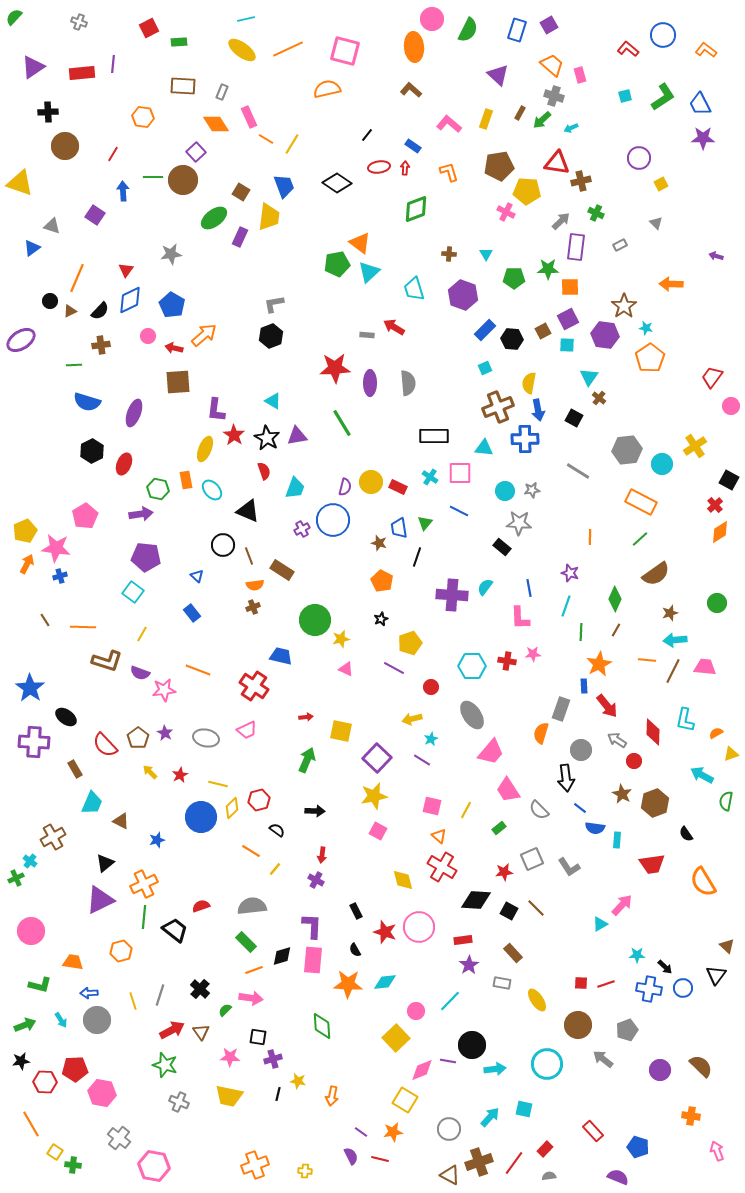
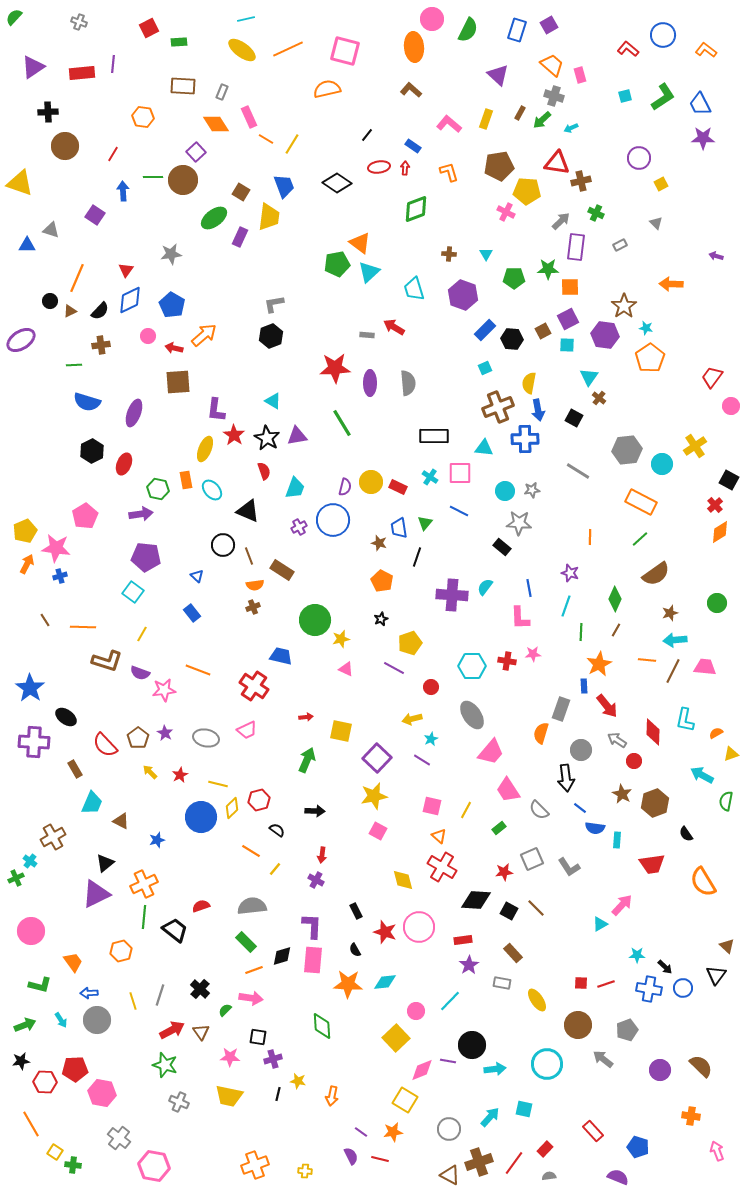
gray triangle at (52, 226): moved 1 px left, 4 px down
blue triangle at (32, 248): moved 5 px left, 3 px up; rotated 36 degrees clockwise
purple cross at (302, 529): moved 3 px left, 2 px up
purple triangle at (100, 900): moved 4 px left, 6 px up
orange trapezoid at (73, 962): rotated 45 degrees clockwise
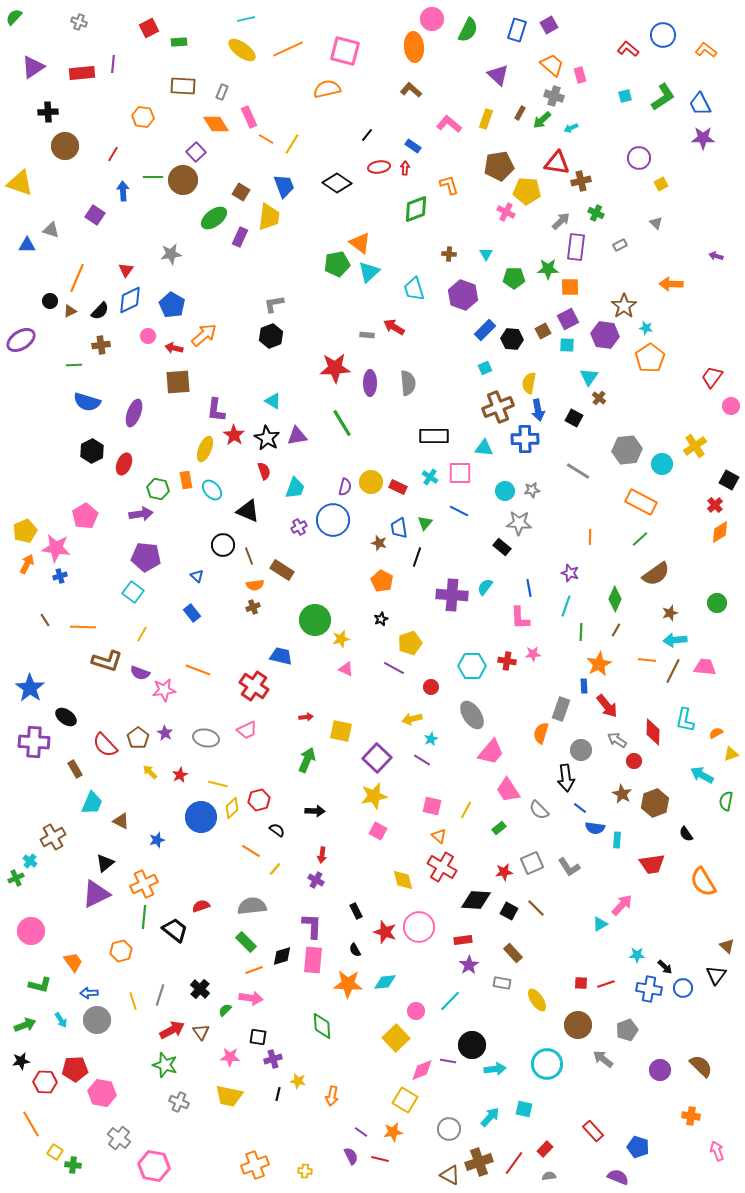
orange L-shape at (449, 172): moved 13 px down
gray square at (532, 859): moved 4 px down
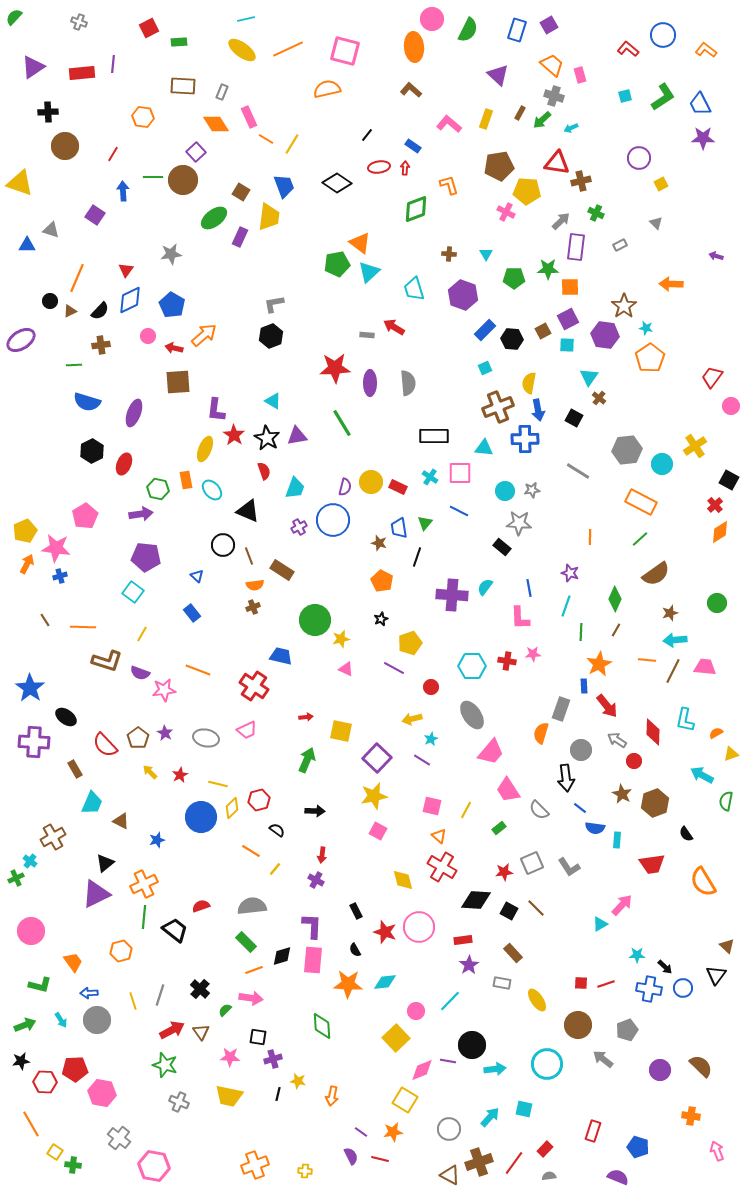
red rectangle at (593, 1131): rotated 60 degrees clockwise
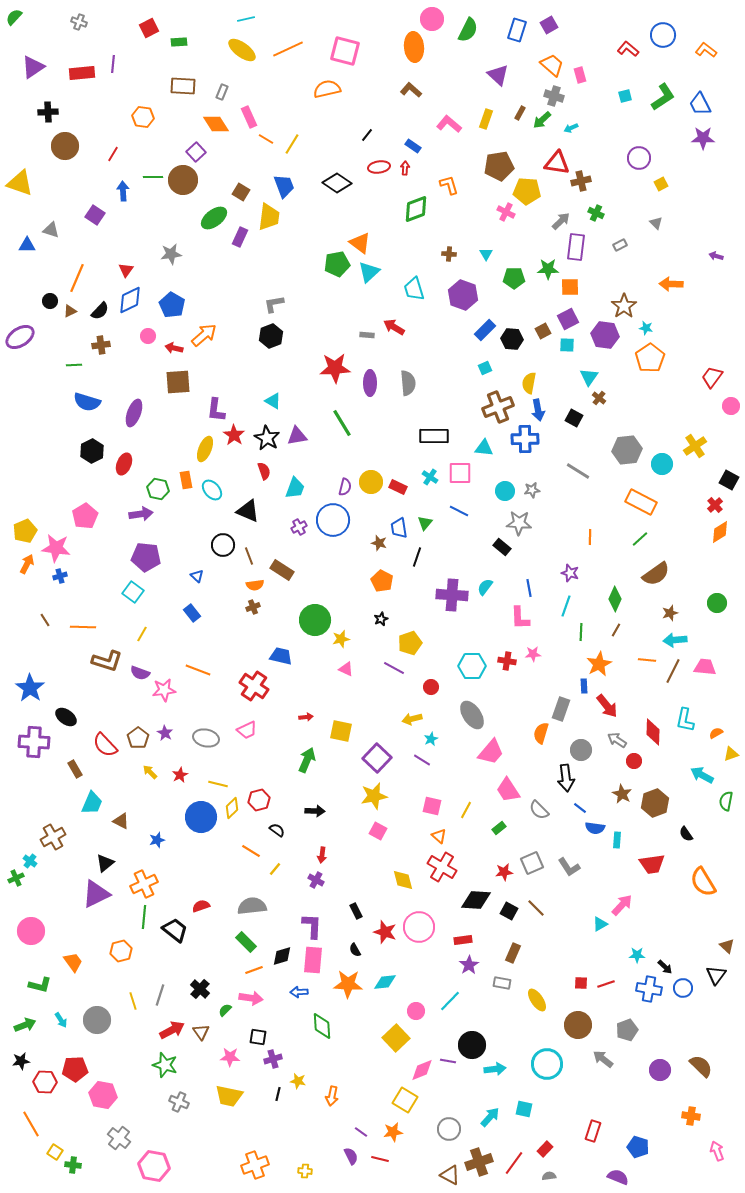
purple ellipse at (21, 340): moved 1 px left, 3 px up
brown rectangle at (513, 953): rotated 66 degrees clockwise
blue arrow at (89, 993): moved 210 px right, 1 px up
pink hexagon at (102, 1093): moved 1 px right, 2 px down
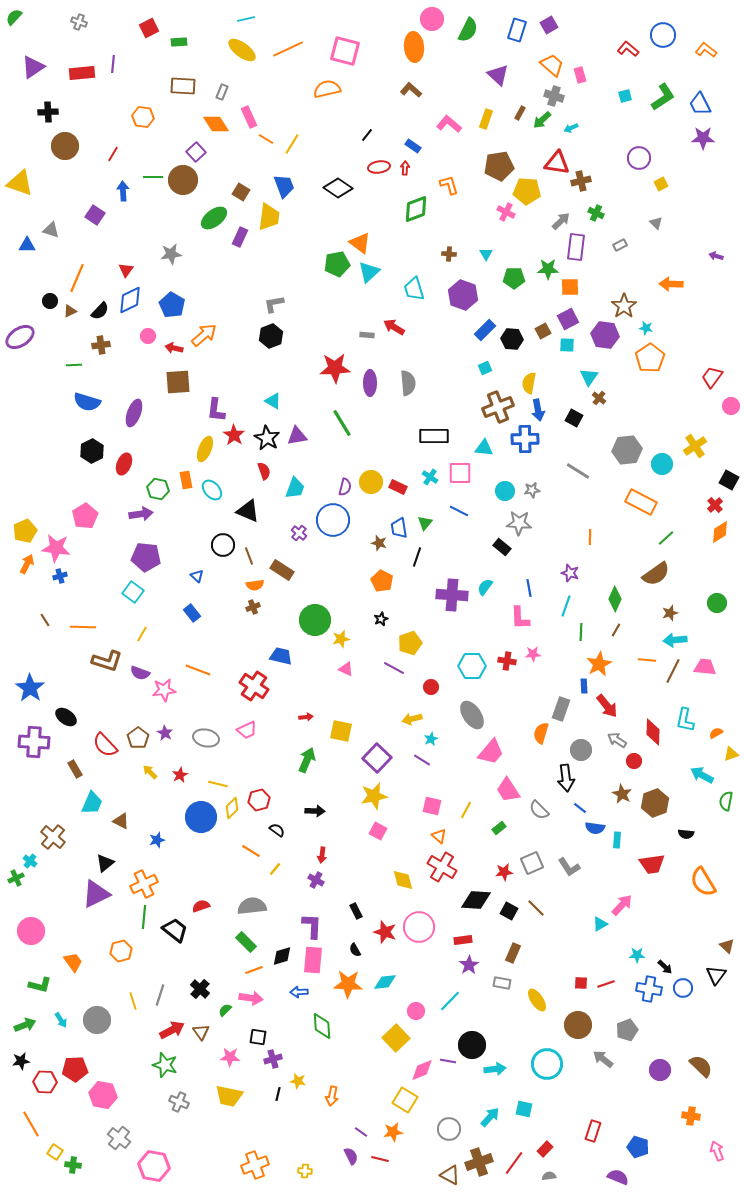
black diamond at (337, 183): moved 1 px right, 5 px down
purple cross at (299, 527): moved 6 px down; rotated 21 degrees counterclockwise
green line at (640, 539): moved 26 px right, 1 px up
black semicircle at (686, 834): rotated 49 degrees counterclockwise
brown cross at (53, 837): rotated 20 degrees counterclockwise
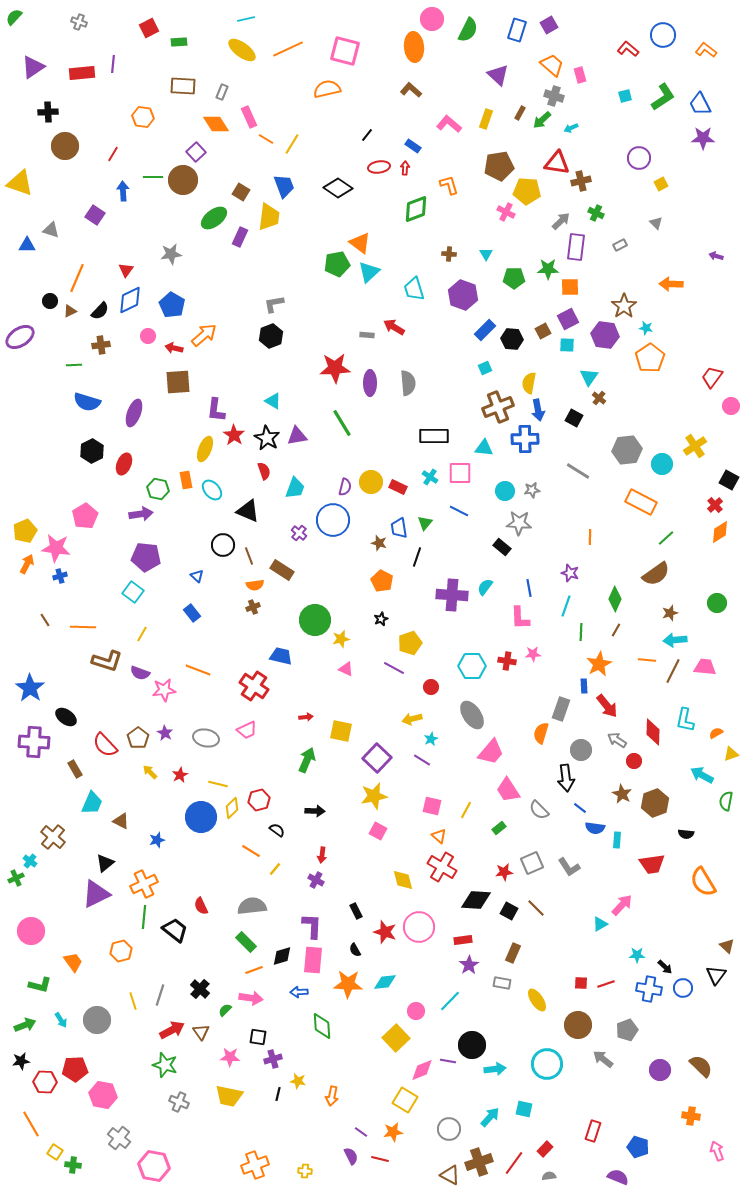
red semicircle at (201, 906): rotated 96 degrees counterclockwise
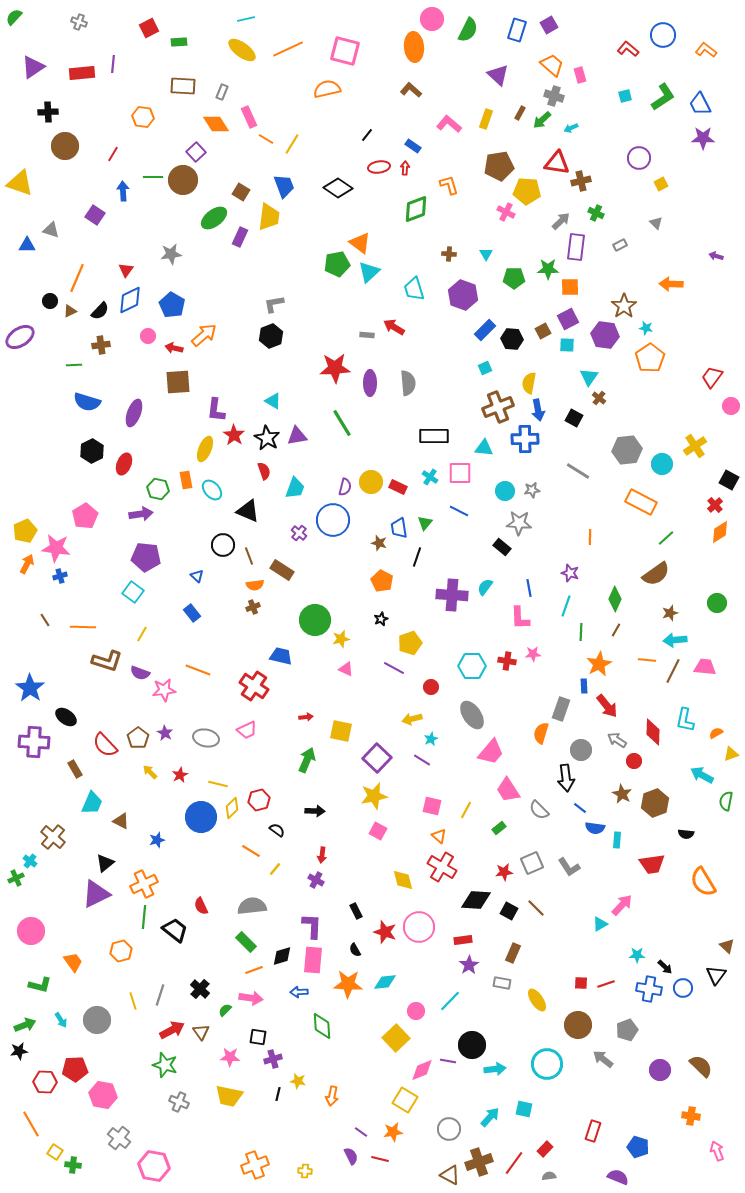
black star at (21, 1061): moved 2 px left, 10 px up
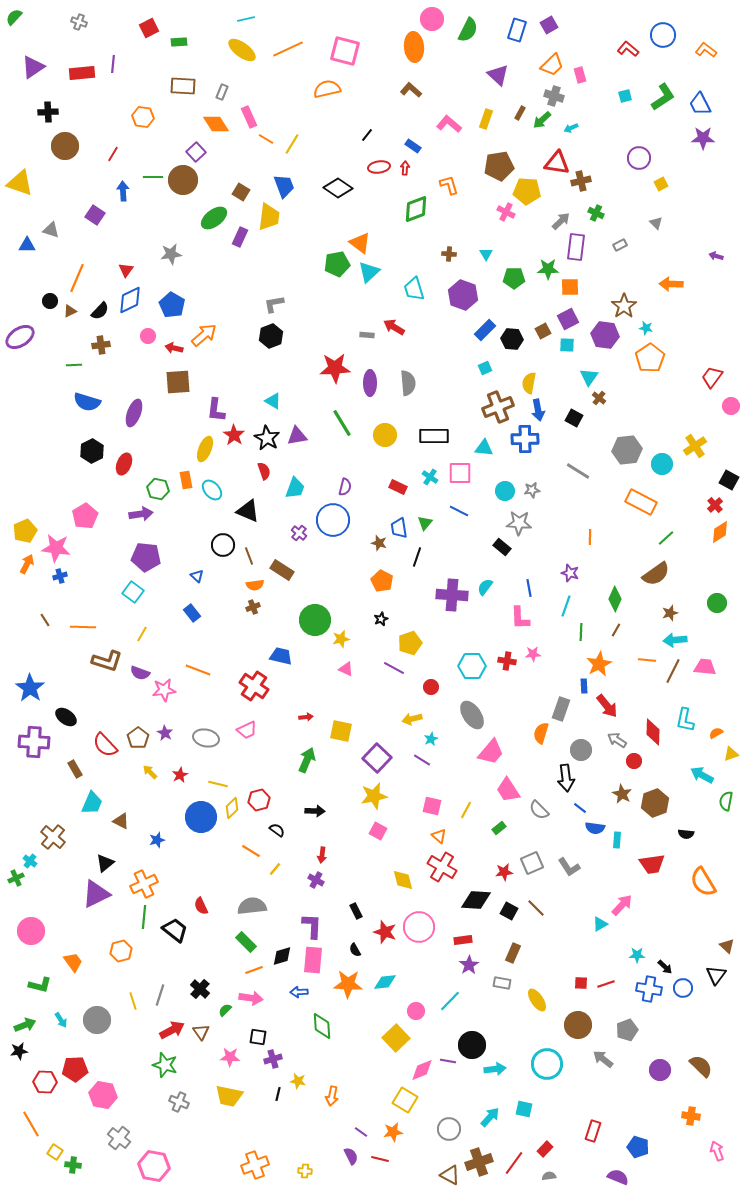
orange trapezoid at (552, 65): rotated 95 degrees clockwise
yellow circle at (371, 482): moved 14 px right, 47 px up
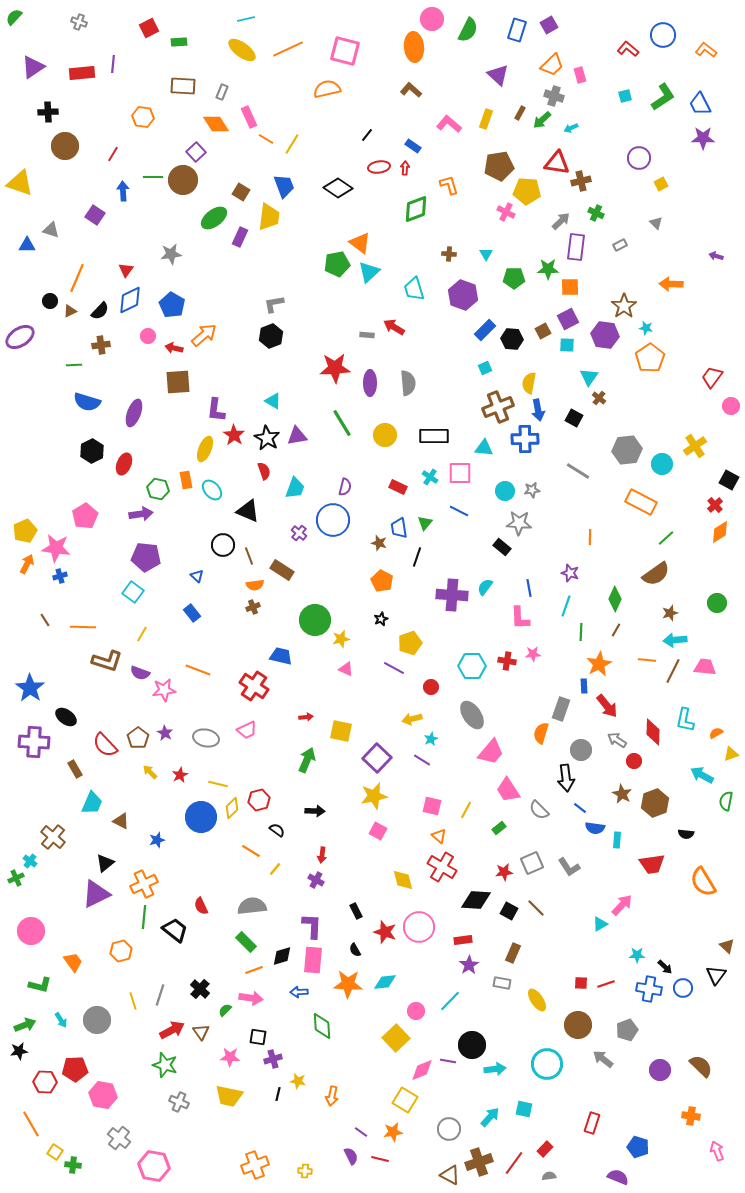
red rectangle at (593, 1131): moved 1 px left, 8 px up
